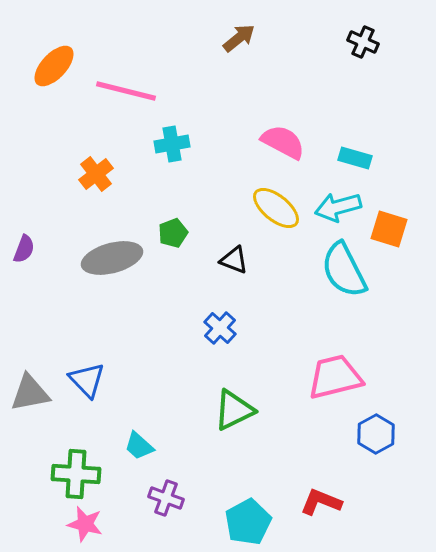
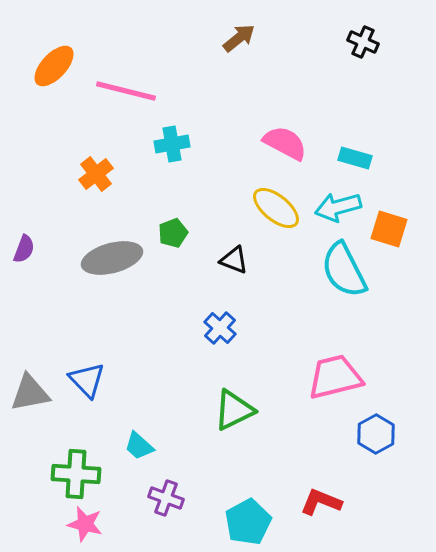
pink semicircle: moved 2 px right, 1 px down
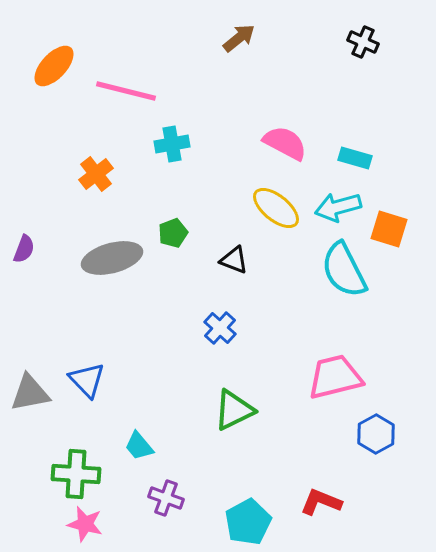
cyan trapezoid: rotated 8 degrees clockwise
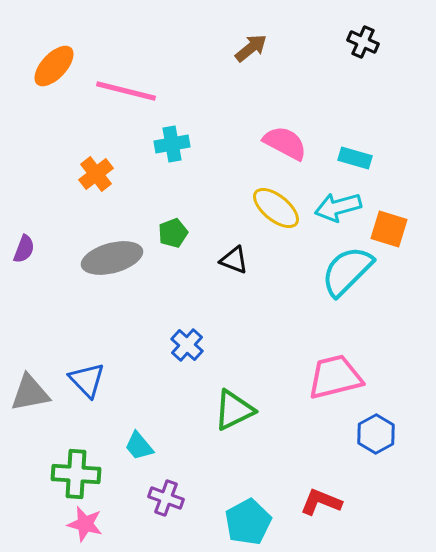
brown arrow: moved 12 px right, 10 px down
cyan semicircle: moved 3 px right, 1 px down; rotated 72 degrees clockwise
blue cross: moved 33 px left, 17 px down
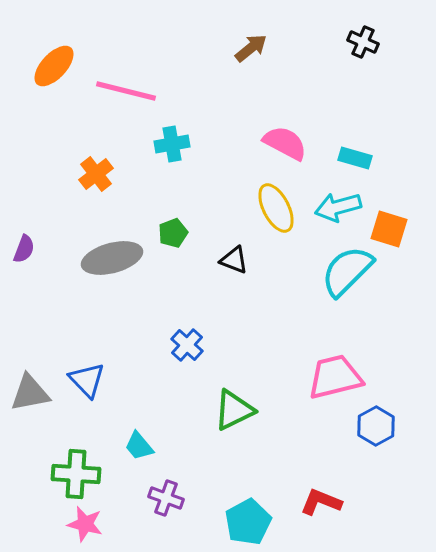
yellow ellipse: rotated 24 degrees clockwise
blue hexagon: moved 8 px up
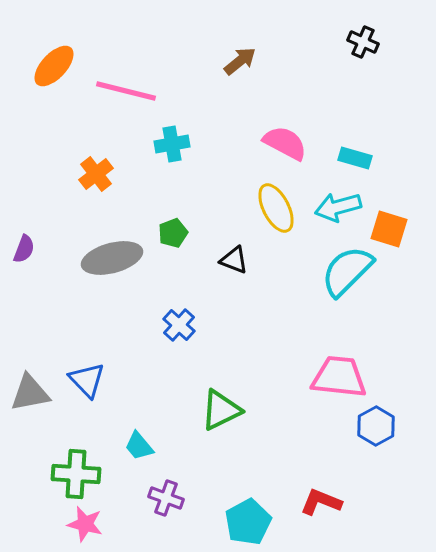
brown arrow: moved 11 px left, 13 px down
blue cross: moved 8 px left, 20 px up
pink trapezoid: moved 4 px right; rotated 20 degrees clockwise
green triangle: moved 13 px left
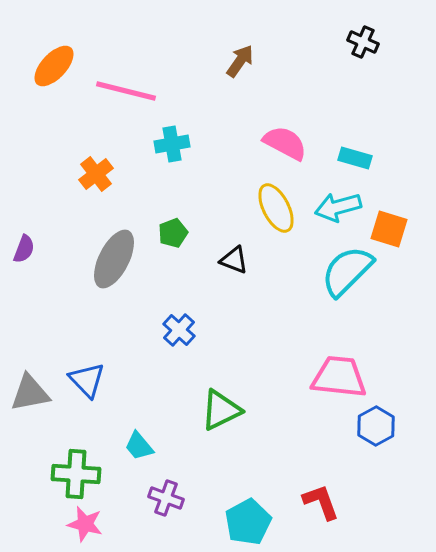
brown arrow: rotated 16 degrees counterclockwise
gray ellipse: moved 2 px right, 1 px down; rotated 48 degrees counterclockwise
blue cross: moved 5 px down
red L-shape: rotated 48 degrees clockwise
